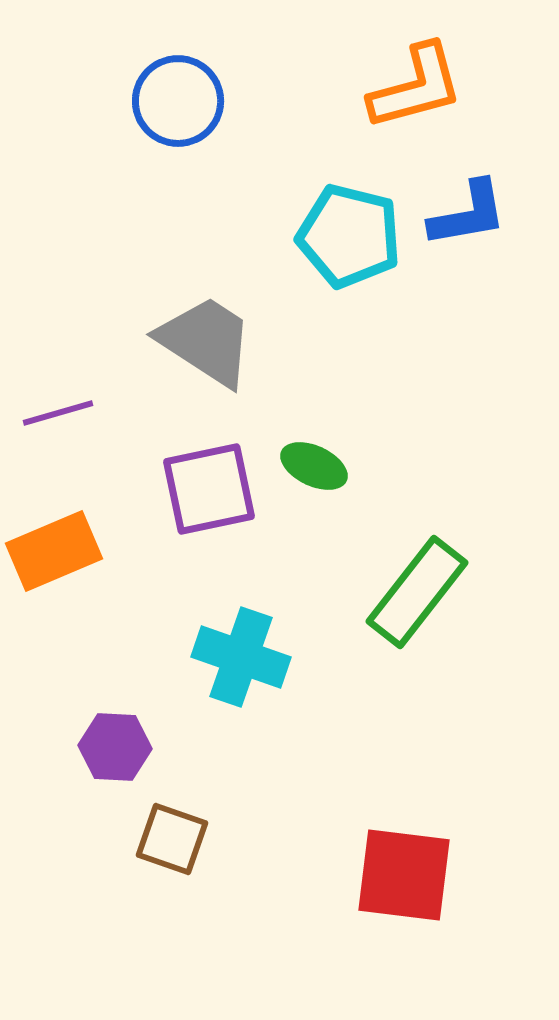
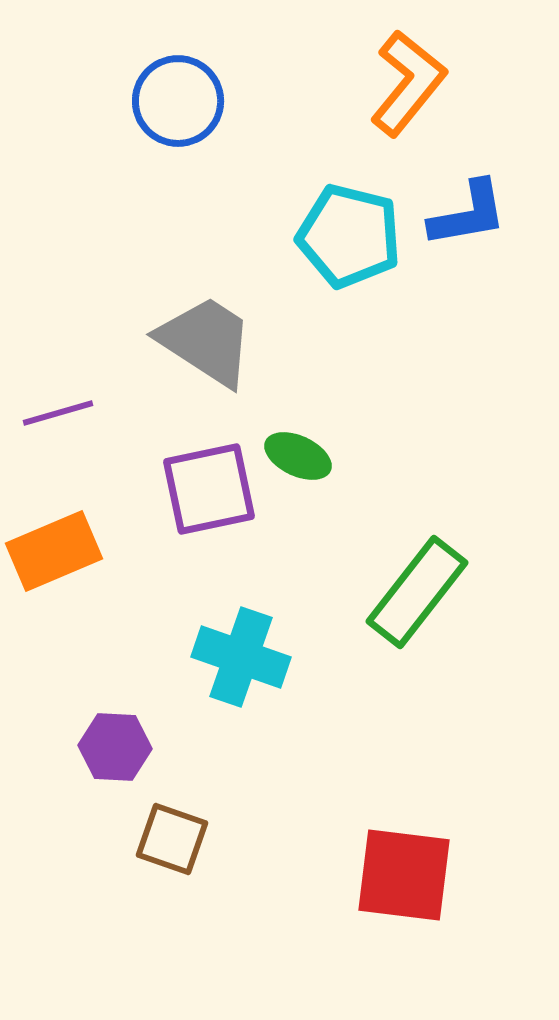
orange L-shape: moved 8 px left, 4 px up; rotated 36 degrees counterclockwise
green ellipse: moved 16 px left, 10 px up
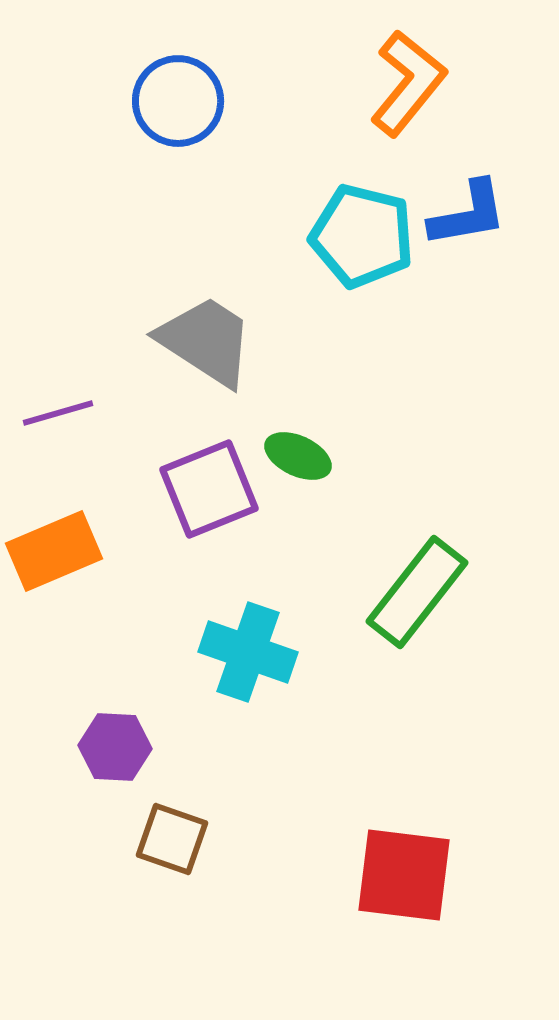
cyan pentagon: moved 13 px right
purple square: rotated 10 degrees counterclockwise
cyan cross: moved 7 px right, 5 px up
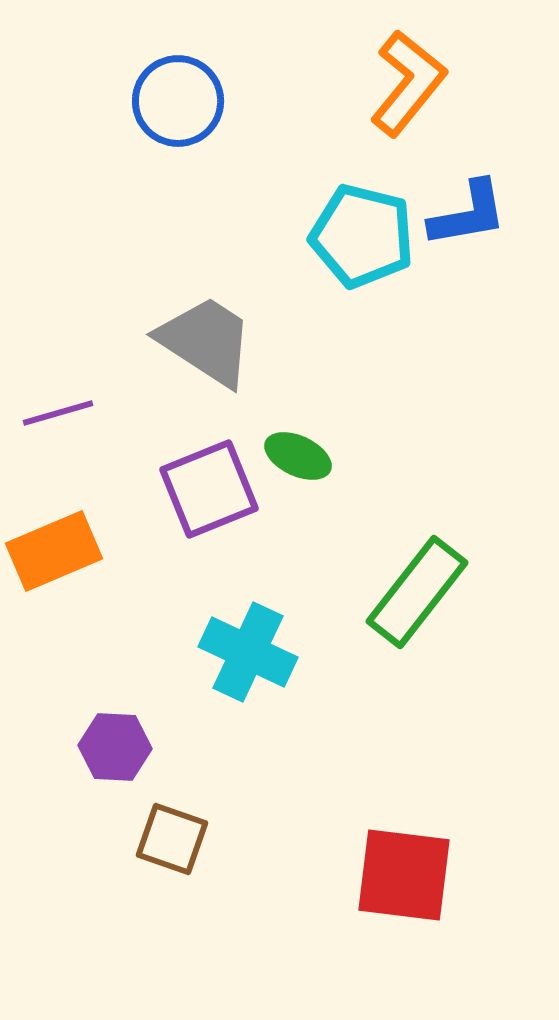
cyan cross: rotated 6 degrees clockwise
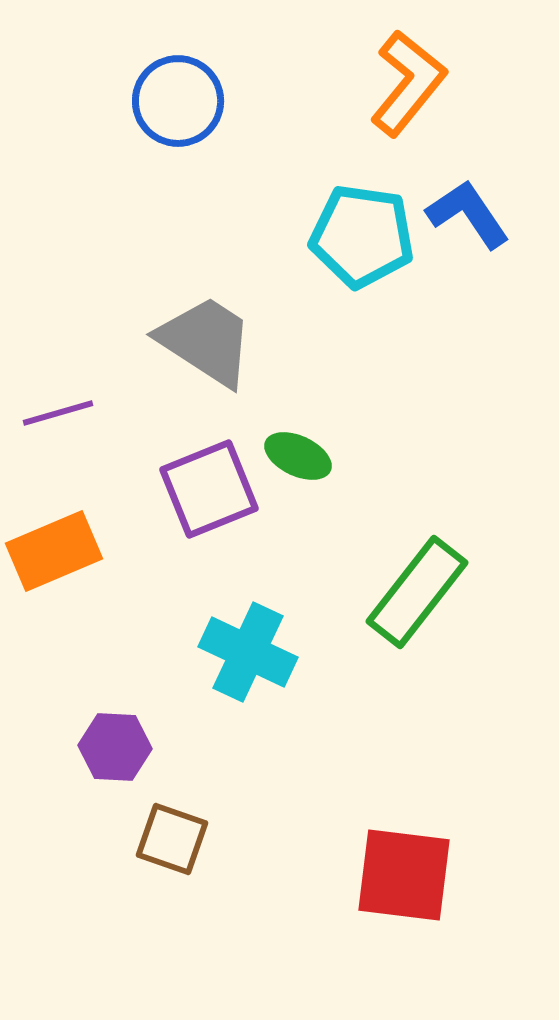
blue L-shape: rotated 114 degrees counterclockwise
cyan pentagon: rotated 6 degrees counterclockwise
